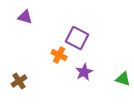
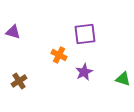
purple triangle: moved 12 px left, 15 px down
purple square: moved 8 px right, 4 px up; rotated 35 degrees counterclockwise
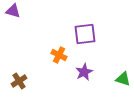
purple triangle: moved 21 px up
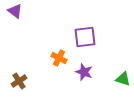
purple triangle: moved 2 px right; rotated 21 degrees clockwise
purple square: moved 3 px down
orange cross: moved 3 px down
purple star: rotated 24 degrees counterclockwise
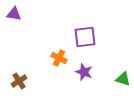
purple triangle: moved 1 px left, 3 px down; rotated 28 degrees counterclockwise
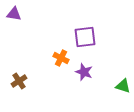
orange cross: moved 2 px right
green triangle: moved 7 px down
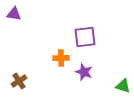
orange cross: rotated 28 degrees counterclockwise
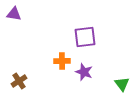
orange cross: moved 1 px right, 3 px down
green triangle: moved 1 px left, 2 px up; rotated 35 degrees clockwise
